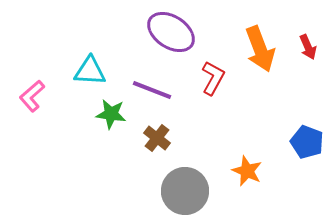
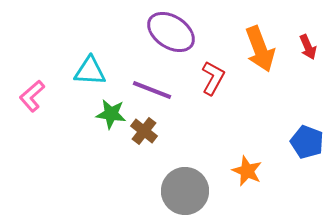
brown cross: moved 13 px left, 7 px up
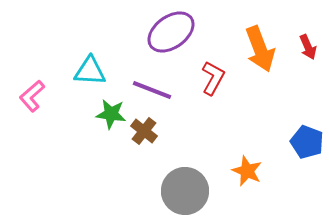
purple ellipse: rotated 69 degrees counterclockwise
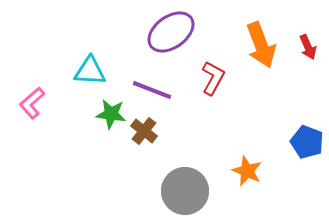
orange arrow: moved 1 px right, 4 px up
pink L-shape: moved 7 px down
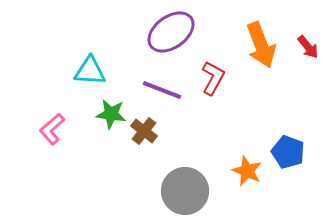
red arrow: rotated 15 degrees counterclockwise
purple line: moved 10 px right
pink L-shape: moved 20 px right, 26 px down
blue pentagon: moved 19 px left, 10 px down
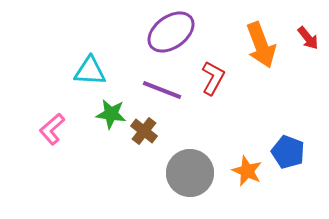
red arrow: moved 9 px up
gray circle: moved 5 px right, 18 px up
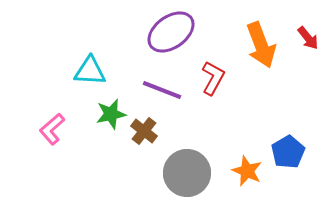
green star: rotated 20 degrees counterclockwise
blue pentagon: rotated 20 degrees clockwise
gray circle: moved 3 px left
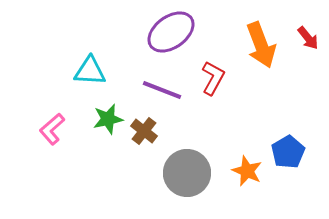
green star: moved 3 px left, 5 px down
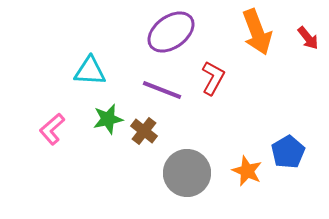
orange arrow: moved 4 px left, 13 px up
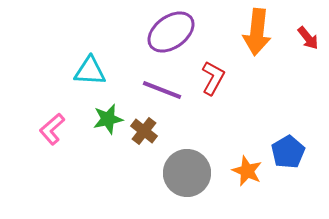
orange arrow: rotated 27 degrees clockwise
